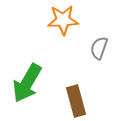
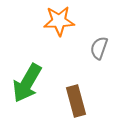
orange star: moved 4 px left, 1 px down
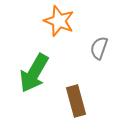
orange star: rotated 24 degrees clockwise
green arrow: moved 7 px right, 10 px up
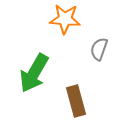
orange star: moved 6 px right, 2 px up; rotated 16 degrees counterclockwise
gray semicircle: moved 1 px down
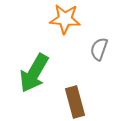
brown rectangle: moved 1 px left, 1 px down
